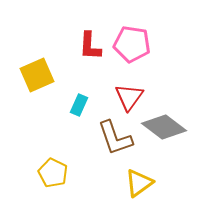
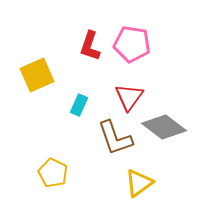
red L-shape: rotated 16 degrees clockwise
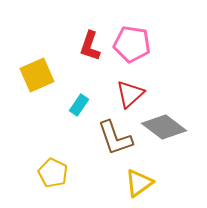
red triangle: moved 1 px right, 3 px up; rotated 12 degrees clockwise
cyan rectangle: rotated 10 degrees clockwise
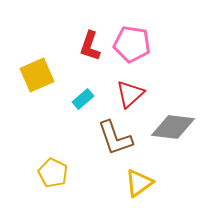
cyan rectangle: moved 4 px right, 6 px up; rotated 15 degrees clockwise
gray diamond: moved 9 px right; rotated 30 degrees counterclockwise
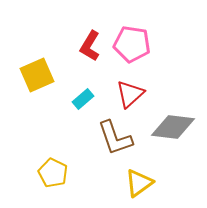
red L-shape: rotated 12 degrees clockwise
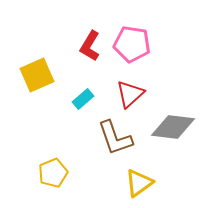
yellow pentagon: rotated 24 degrees clockwise
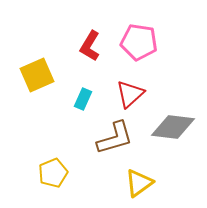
pink pentagon: moved 7 px right, 2 px up
cyan rectangle: rotated 25 degrees counterclockwise
brown L-shape: rotated 87 degrees counterclockwise
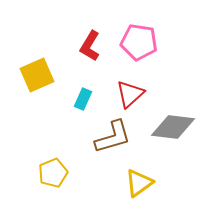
brown L-shape: moved 2 px left, 1 px up
